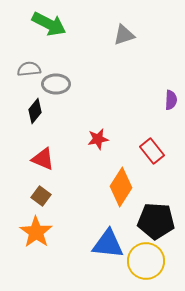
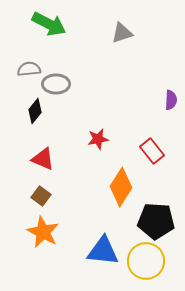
gray triangle: moved 2 px left, 2 px up
orange star: moved 7 px right; rotated 8 degrees counterclockwise
blue triangle: moved 5 px left, 7 px down
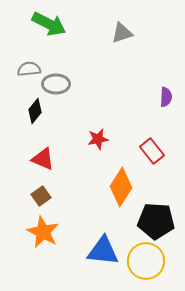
purple semicircle: moved 5 px left, 3 px up
brown square: rotated 18 degrees clockwise
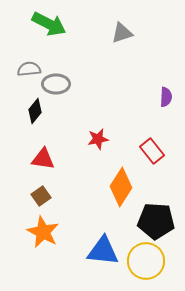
red triangle: rotated 15 degrees counterclockwise
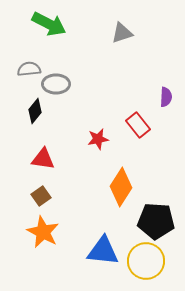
red rectangle: moved 14 px left, 26 px up
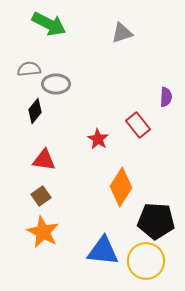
red star: rotated 30 degrees counterclockwise
red triangle: moved 1 px right, 1 px down
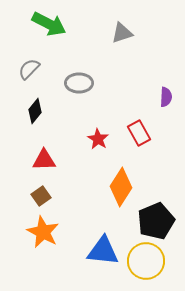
gray semicircle: rotated 40 degrees counterclockwise
gray ellipse: moved 23 px right, 1 px up
red rectangle: moved 1 px right, 8 px down; rotated 10 degrees clockwise
red triangle: rotated 10 degrees counterclockwise
black pentagon: rotated 27 degrees counterclockwise
